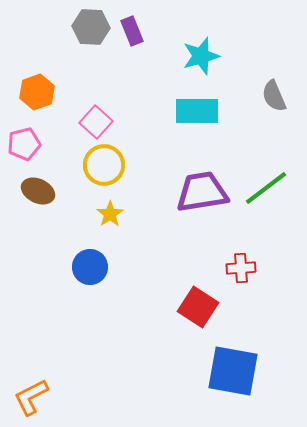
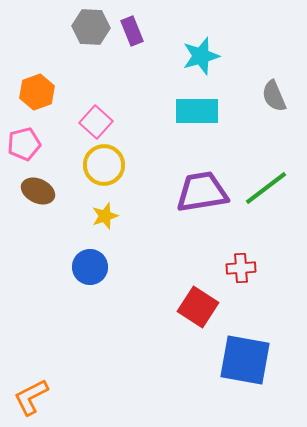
yellow star: moved 5 px left, 2 px down; rotated 16 degrees clockwise
blue square: moved 12 px right, 11 px up
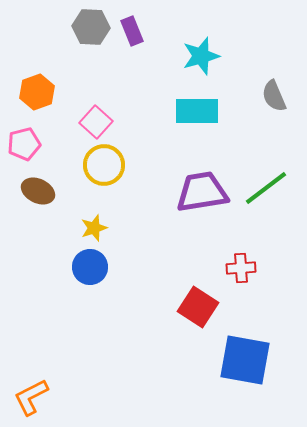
yellow star: moved 11 px left, 12 px down
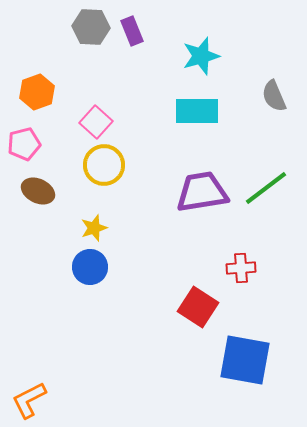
orange L-shape: moved 2 px left, 3 px down
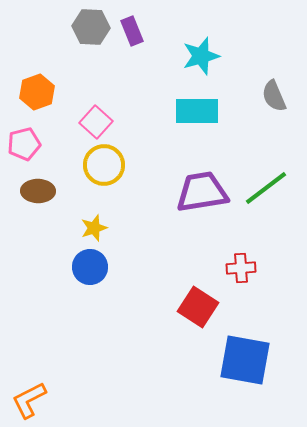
brown ellipse: rotated 24 degrees counterclockwise
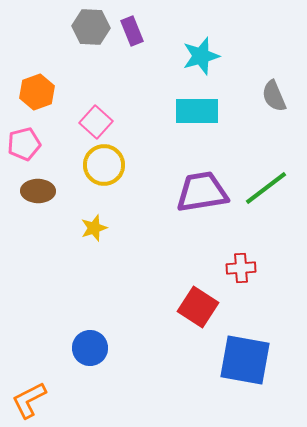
blue circle: moved 81 px down
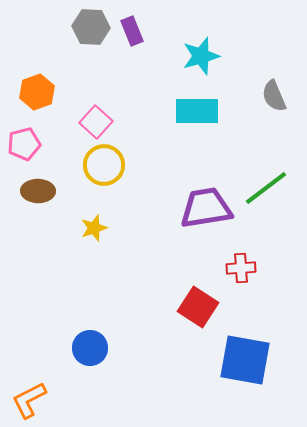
purple trapezoid: moved 4 px right, 16 px down
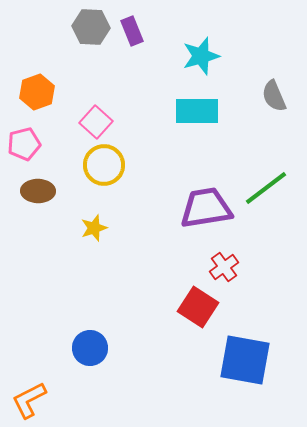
red cross: moved 17 px left, 1 px up; rotated 32 degrees counterclockwise
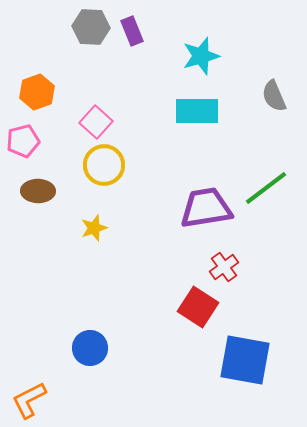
pink pentagon: moved 1 px left, 3 px up
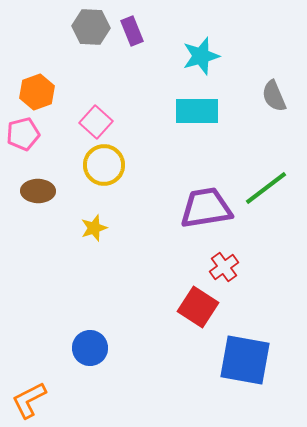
pink pentagon: moved 7 px up
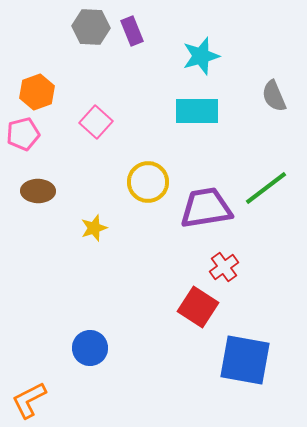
yellow circle: moved 44 px right, 17 px down
